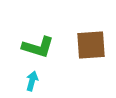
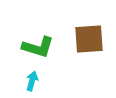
brown square: moved 2 px left, 6 px up
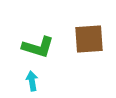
cyan arrow: rotated 24 degrees counterclockwise
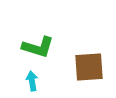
brown square: moved 28 px down
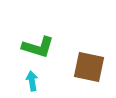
brown square: rotated 16 degrees clockwise
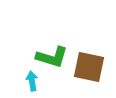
green L-shape: moved 14 px right, 10 px down
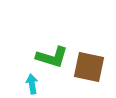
cyan arrow: moved 3 px down
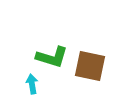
brown square: moved 1 px right, 1 px up
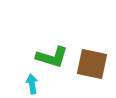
brown square: moved 2 px right, 2 px up
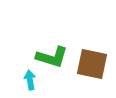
cyan arrow: moved 2 px left, 4 px up
